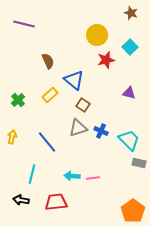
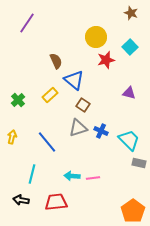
purple line: moved 3 px right, 1 px up; rotated 70 degrees counterclockwise
yellow circle: moved 1 px left, 2 px down
brown semicircle: moved 8 px right
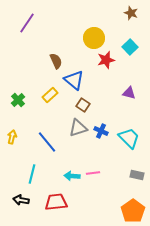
yellow circle: moved 2 px left, 1 px down
cyan trapezoid: moved 2 px up
gray rectangle: moved 2 px left, 12 px down
pink line: moved 5 px up
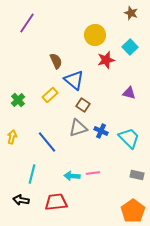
yellow circle: moved 1 px right, 3 px up
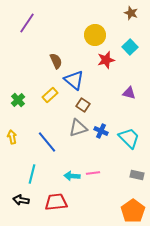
yellow arrow: rotated 24 degrees counterclockwise
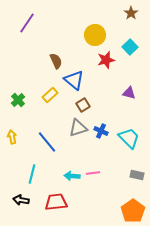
brown star: rotated 16 degrees clockwise
brown square: rotated 24 degrees clockwise
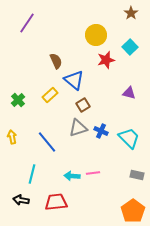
yellow circle: moved 1 px right
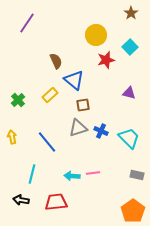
brown square: rotated 24 degrees clockwise
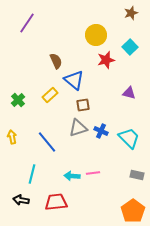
brown star: rotated 16 degrees clockwise
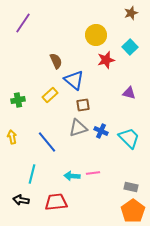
purple line: moved 4 px left
green cross: rotated 32 degrees clockwise
gray rectangle: moved 6 px left, 12 px down
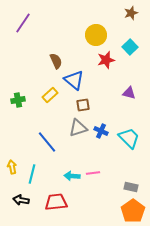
yellow arrow: moved 30 px down
